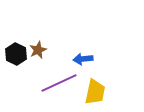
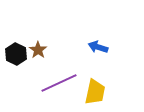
brown star: rotated 12 degrees counterclockwise
blue arrow: moved 15 px right, 12 px up; rotated 24 degrees clockwise
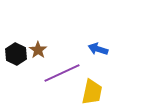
blue arrow: moved 2 px down
purple line: moved 3 px right, 10 px up
yellow trapezoid: moved 3 px left
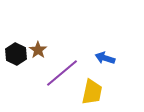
blue arrow: moved 7 px right, 9 px down
purple line: rotated 15 degrees counterclockwise
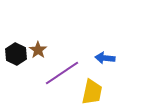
blue arrow: rotated 12 degrees counterclockwise
purple line: rotated 6 degrees clockwise
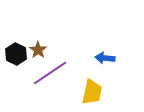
purple line: moved 12 px left
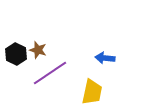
brown star: rotated 18 degrees counterclockwise
